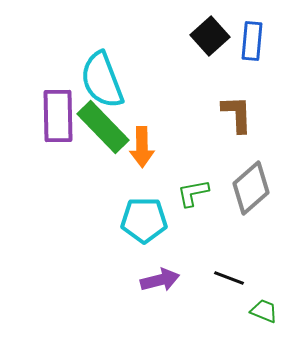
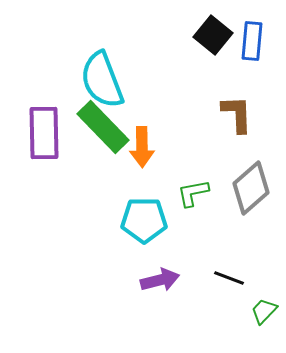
black square: moved 3 px right, 1 px up; rotated 9 degrees counterclockwise
purple rectangle: moved 14 px left, 17 px down
green trapezoid: rotated 68 degrees counterclockwise
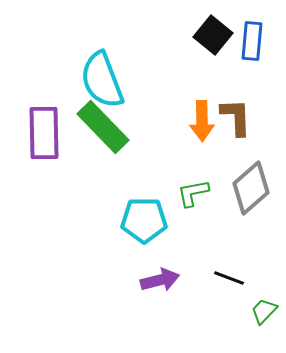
brown L-shape: moved 1 px left, 3 px down
orange arrow: moved 60 px right, 26 px up
